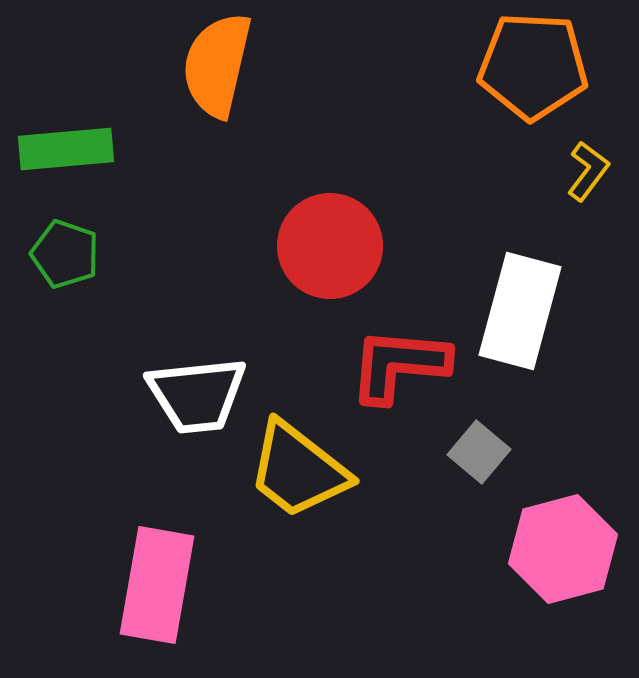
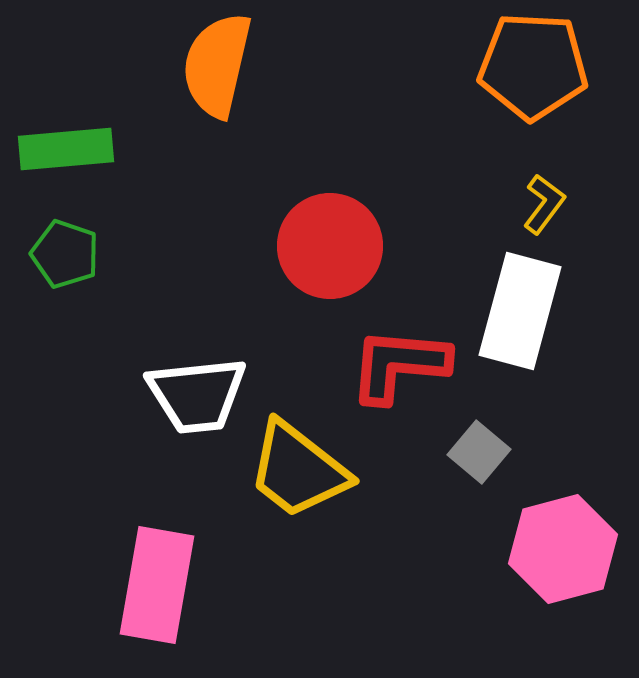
yellow L-shape: moved 44 px left, 33 px down
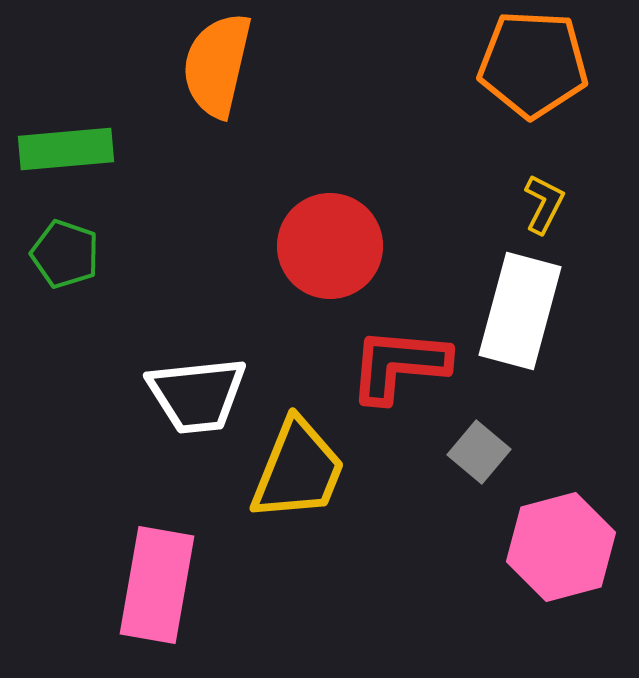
orange pentagon: moved 2 px up
yellow L-shape: rotated 10 degrees counterclockwise
yellow trapezoid: rotated 106 degrees counterclockwise
pink hexagon: moved 2 px left, 2 px up
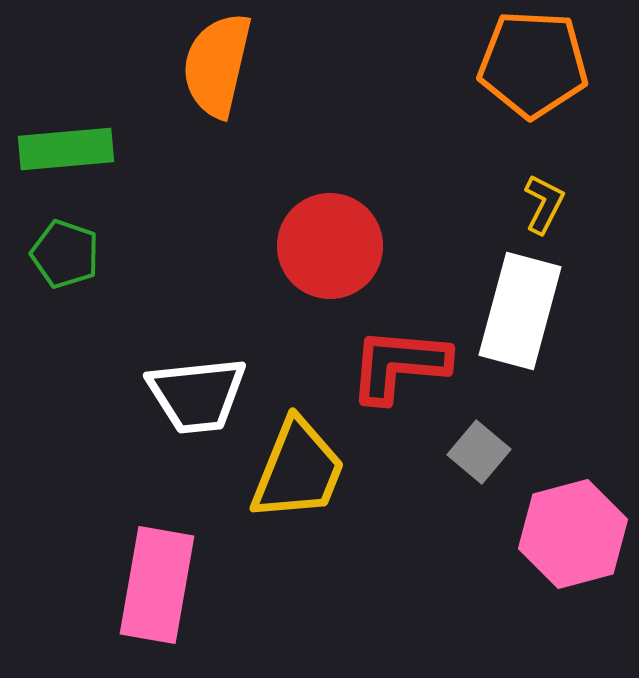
pink hexagon: moved 12 px right, 13 px up
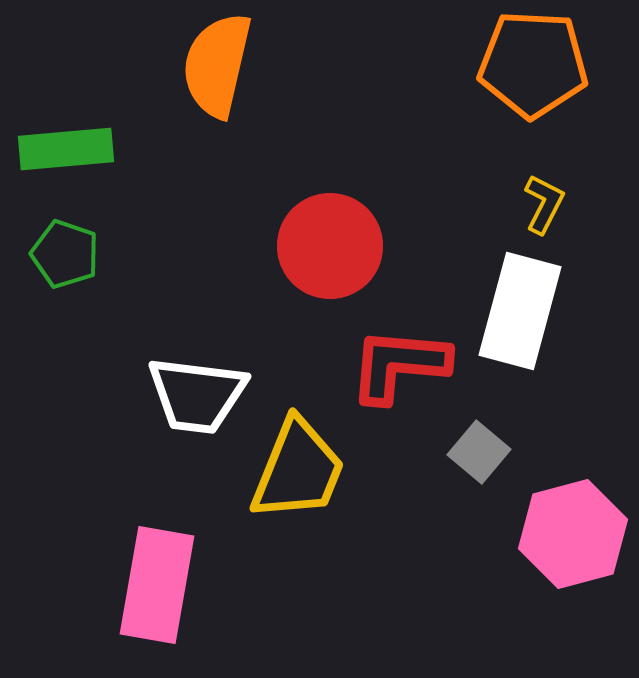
white trapezoid: rotated 13 degrees clockwise
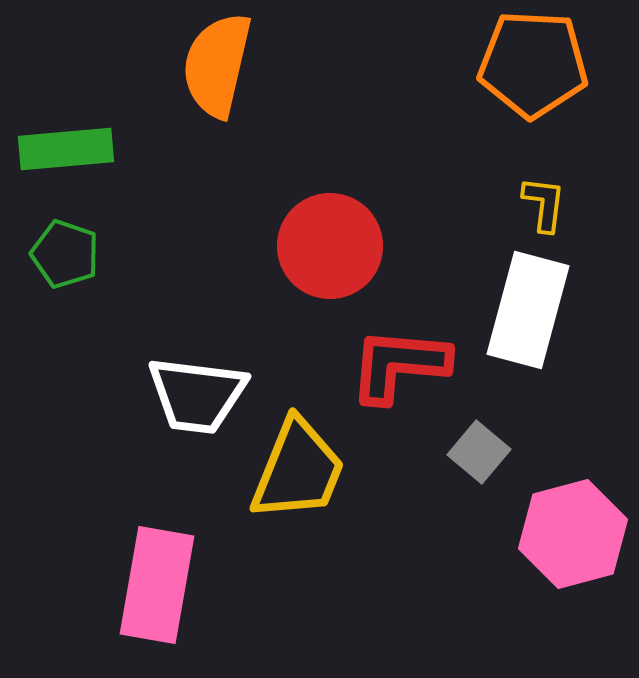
yellow L-shape: rotated 20 degrees counterclockwise
white rectangle: moved 8 px right, 1 px up
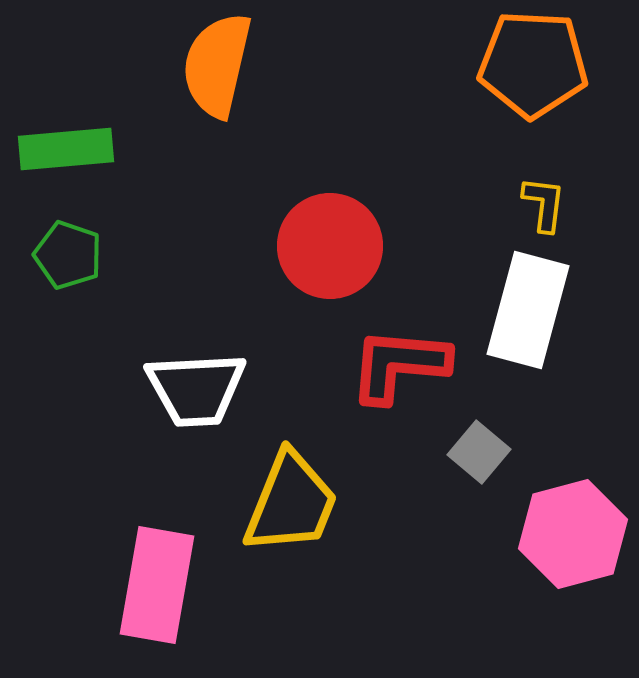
green pentagon: moved 3 px right, 1 px down
white trapezoid: moved 1 px left, 6 px up; rotated 10 degrees counterclockwise
yellow trapezoid: moved 7 px left, 33 px down
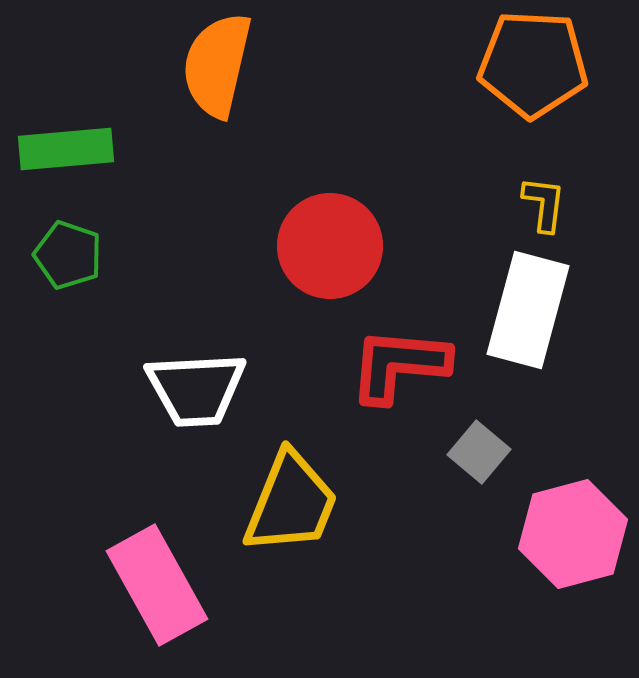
pink rectangle: rotated 39 degrees counterclockwise
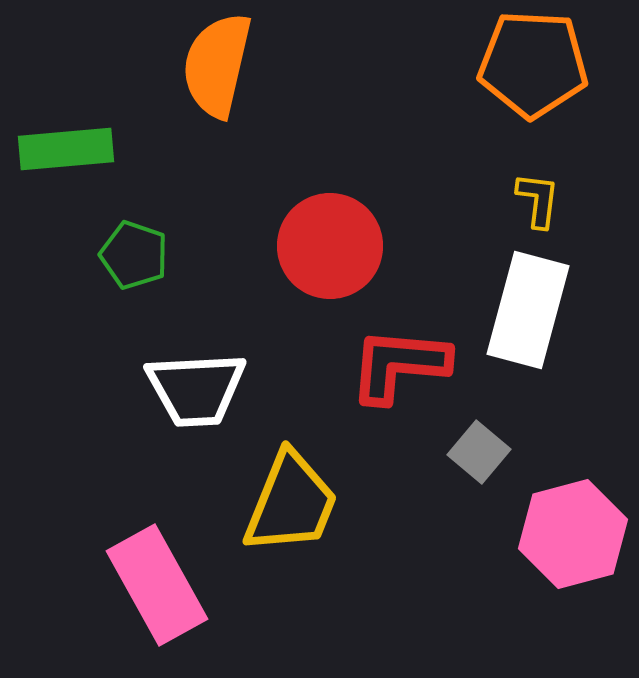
yellow L-shape: moved 6 px left, 4 px up
green pentagon: moved 66 px right
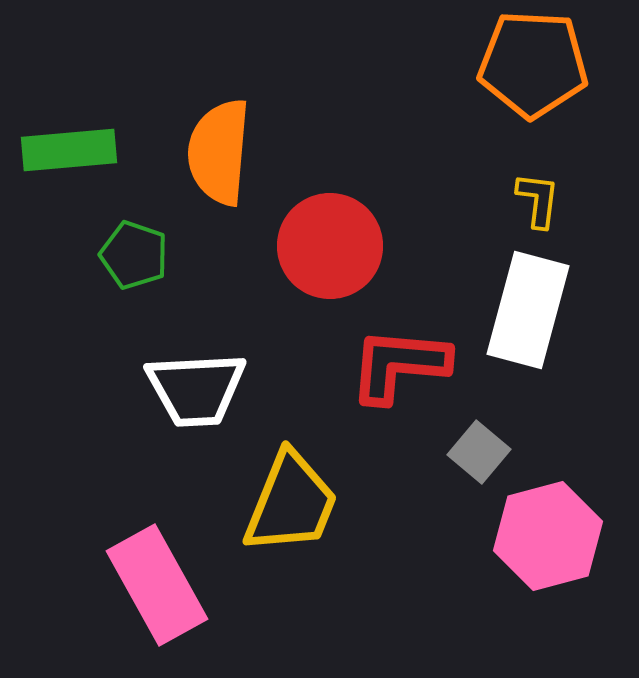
orange semicircle: moved 2 px right, 87 px down; rotated 8 degrees counterclockwise
green rectangle: moved 3 px right, 1 px down
pink hexagon: moved 25 px left, 2 px down
